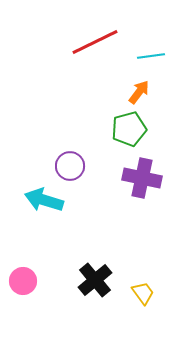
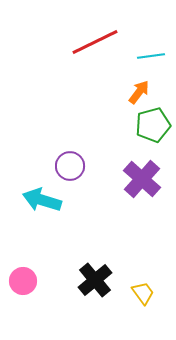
green pentagon: moved 24 px right, 4 px up
purple cross: moved 1 px down; rotated 30 degrees clockwise
cyan arrow: moved 2 px left
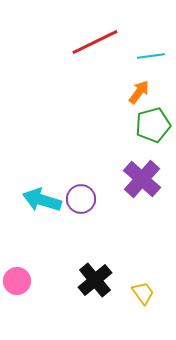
purple circle: moved 11 px right, 33 px down
pink circle: moved 6 px left
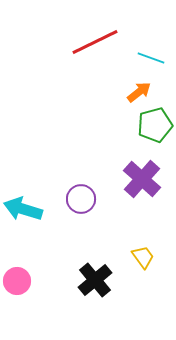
cyan line: moved 2 px down; rotated 28 degrees clockwise
orange arrow: rotated 15 degrees clockwise
green pentagon: moved 2 px right
cyan arrow: moved 19 px left, 9 px down
yellow trapezoid: moved 36 px up
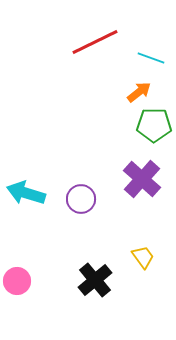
green pentagon: moved 1 px left; rotated 16 degrees clockwise
cyan arrow: moved 3 px right, 16 px up
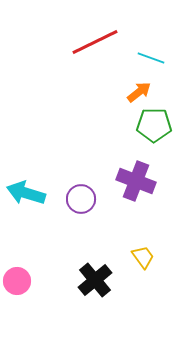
purple cross: moved 6 px left, 2 px down; rotated 21 degrees counterclockwise
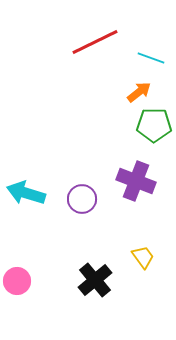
purple circle: moved 1 px right
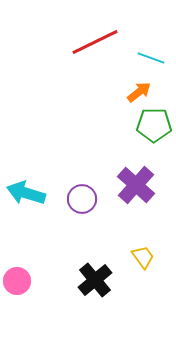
purple cross: moved 4 px down; rotated 21 degrees clockwise
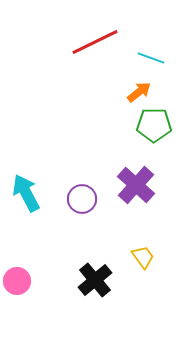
cyan arrow: rotated 45 degrees clockwise
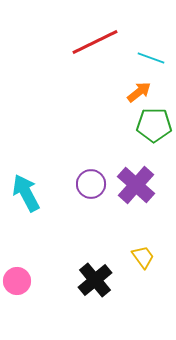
purple circle: moved 9 px right, 15 px up
